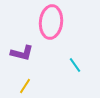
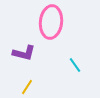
purple L-shape: moved 2 px right
yellow line: moved 2 px right, 1 px down
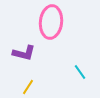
cyan line: moved 5 px right, 7 px down
yellow line: moved 1 px right
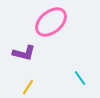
pink ellipse: rotated 44 degrees clockwise
cyan line: moved 6 px down
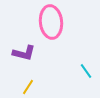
pink ellipse: rotated 56 degrees counterclockwise
cyan line: moved 6 px right, 7 px up
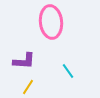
purple L-shape: moved 8 px down; rotated 10 degrees counterclockwise
cyan line: moved 18 px left
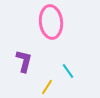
purple L-shape: rotated 80 degrees counterclockwise
yellow line: moved 19 px right
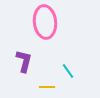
pink ellipse: moved 6 px left
yellow line: rotated 56 degrees clockwise
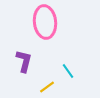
yellow line: rotated 35 degrees counterclockwise
